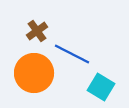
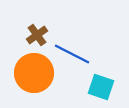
brown cross: moved 4 px down
cyan square: rotated 12 degrees counterclockwise
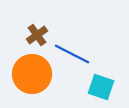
orange circle: moved 2 px left, 1 px down
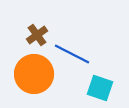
orange circle: moved 2 px right
cyan square: moved 1 px left, 1 px down
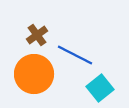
blue line: moved 3 px right, 1 px down
cyan square: rotated 32 degrees clockwise
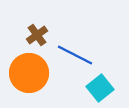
orange circle: moved 5 px left, 1 px up
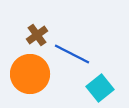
blue line: moved 3 px left, 1 px up
orange circle: moved 1 px right, 1 px down
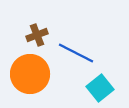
brown cross: rotated 15 degrees clockwise
blue line: moved 4 px right, 1 px up
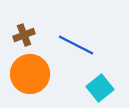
brown cross: moved 13 px left
blue line: moved 8 px up
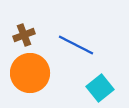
orange circle: moved 1 px up
